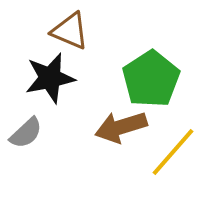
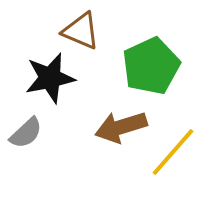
brown triangle: moved 11 px right
green pentagon: moved 13 px up; rotated 8 degrees clockwise
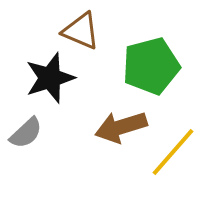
green pentagon: rotated 10 degrees clockwise
black star: rotated 6 degrees counterclockwise
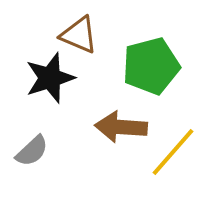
brown triangle: moved 2 px left, 4 px down
brown arrow: rotated 21 degrees clockwise
gray semicircle: moved 6 px right, 18 px down
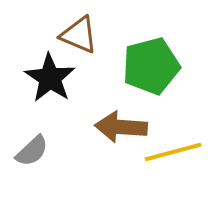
black star: rotated 21 degrees counterclockwise
yellow line: rotated 34 degrees clockwise
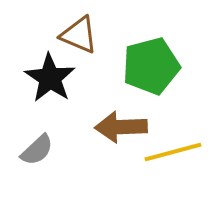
brown arrow: rotated 6 degrees counterclockwise
gray semicircle: moved 5 px right, 1 px up
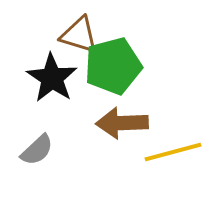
brown triangle: rotated 6 degrees counterclockwise
green pentagon: moved 38 px left
black star: moved 2 px right
brown arrow: moved 1 px right, 4 px up
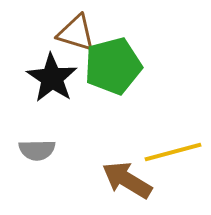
brown triangle: moved 3 px left, 2 px up
brown arrow: moved 5 px right, 57 px down; rotated 33 degrees clockwise
gray semicircle: rotated 42 degrees clockwise
